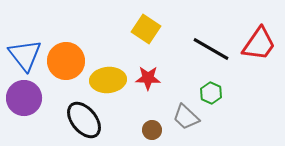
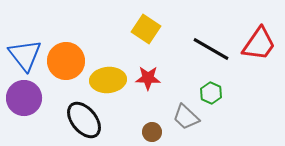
brown circle: moved 2 px down
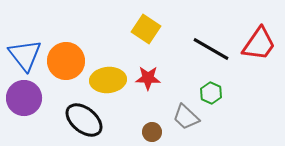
black ellipse: rotated 12 degrees counterclockwise
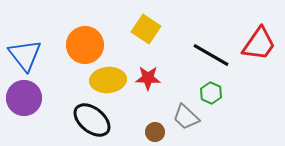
black line: moved 6 px down
orange circle: moved 19 px right, 16 px up
black ellipse: moved 8 px right
brown circle: moved 3 px right
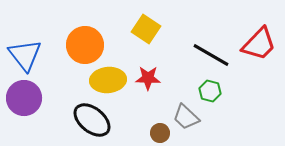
red trapezoid: rotated 9 degrees clockwise
green hexagon: moved 1 px left, 2 px up; rotated 10 degrees counterclockwise
brown circle: moved 5 px right, 1 px down
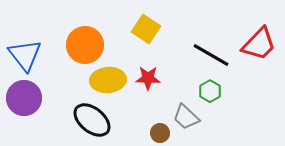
green hexagon: rotated 15 degrees clockwise
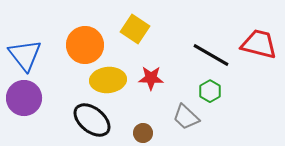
yellow square: moved 11 px left
red trapezoid: rotated 120 degrees counterclockwise
red star: moved 3 px right
brown circle: moved 17 px left
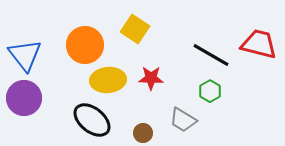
gray trapezoid: moved 3 px left, 3 px down; rotated 12 degrees counterclockwise
